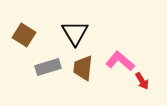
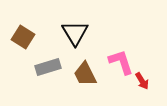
brown square: moved 1 px left, 2 px down
pink L-shape: moved 1 px right, 1 px down; rotated 32 degrees clockwise
brown trapezoid: moved 2 px right, 6 px down; rotated 32 degrees counterclockwise
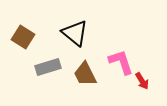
black triangle: rotated 20 degrees counterclockwise
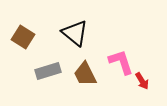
gray rectangle: moved 4 px down
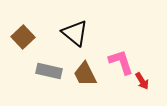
brown square: rotated 15 degrees clockwise
gray rectangle: moved 1 px right; rotated 30 degrees clockwise
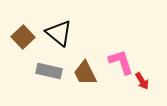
black triangle: moved 16 px left
brown trapezoid: moved 1 px up
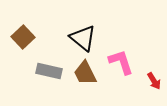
black triangle: moved 24 px right, 5 px down
red arrow: moved 12 px right
